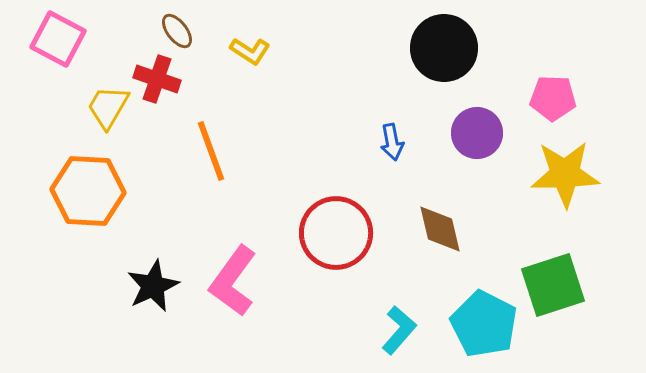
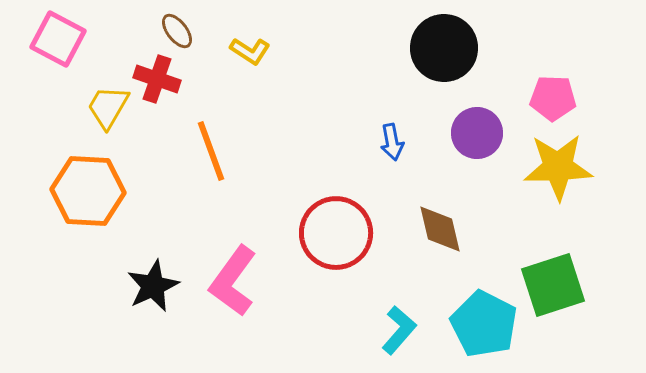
yellow star: moved 7 px left, 7 px up
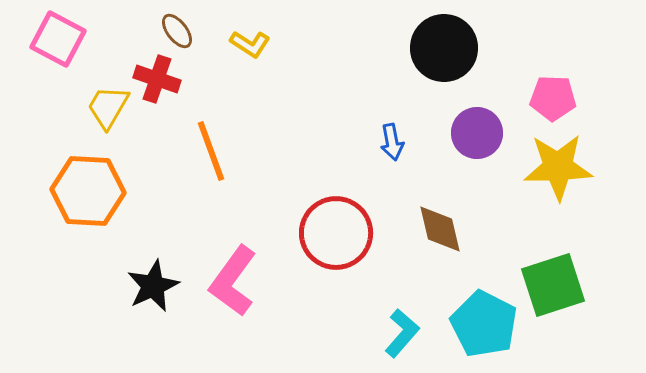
yellow L-shape: moved 7 px up
cyan L-shape: moved 3 px right, 3 px down
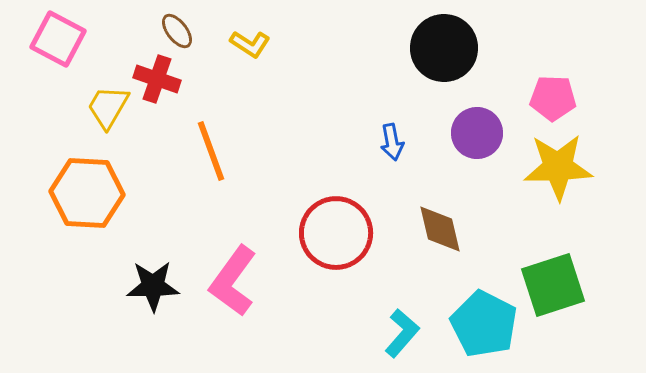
orange hexagon: moved 1 px left, 2 px down
black star: rotated 24 degrees clockwise
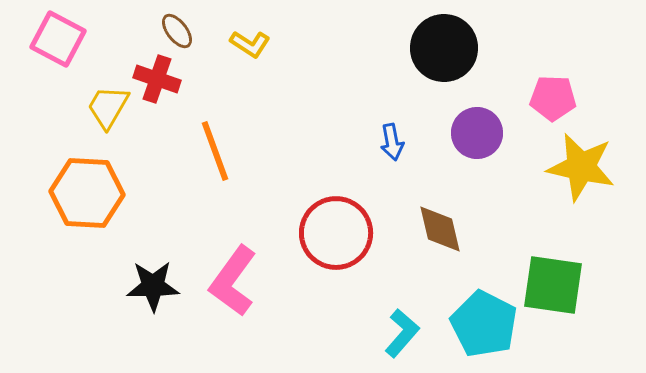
orange line: moved 4 px right
yellow star: moved 23 px right; rotated 14 degrees clockwise
green square: rotated 26 degrees clockwise
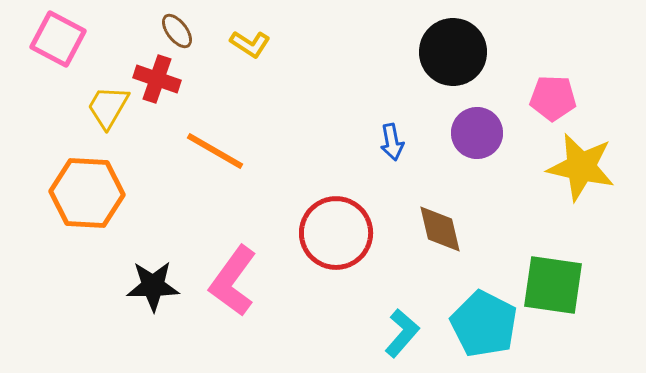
black circle: moved 9 px right, 4 px down
orange line: rotated 40 degrees counterclockwise
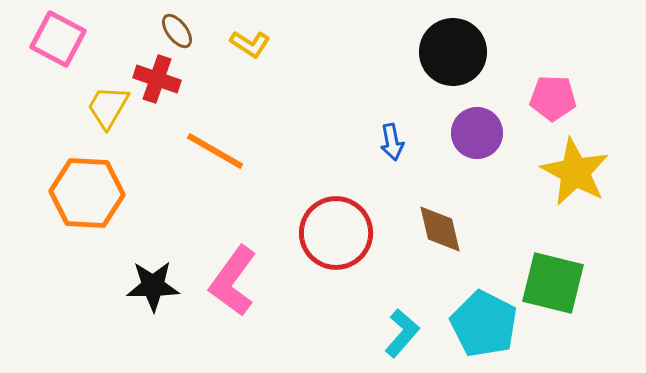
yellow star: moved 6 px left, 5 px down; rotated 16 degrees clockwise
green square: moved 2 px up; rotated 6 degrees clockwise
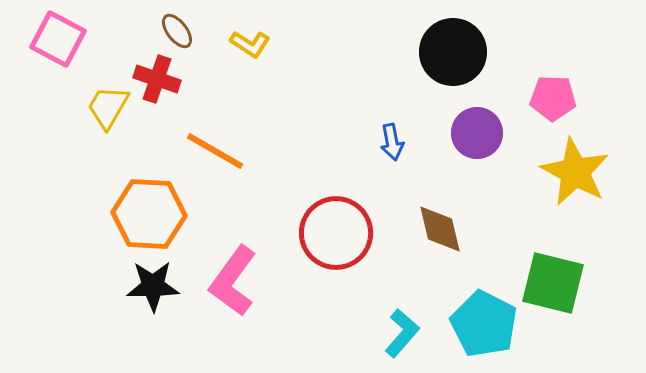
orange hexagon: moved 62 px right, 21 px down
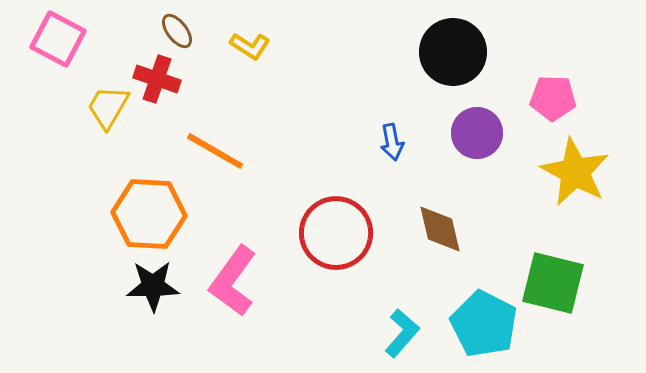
yellow L-shape: moved 2 px down
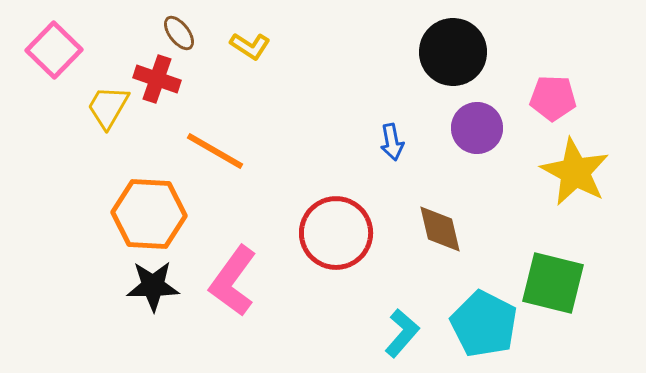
brown ellipse: moved 2 px right, 2 px down
pink square: moved 4 px left, 11 px down; rotated 16 degrees clockwise
purple circle: moved 5 px up
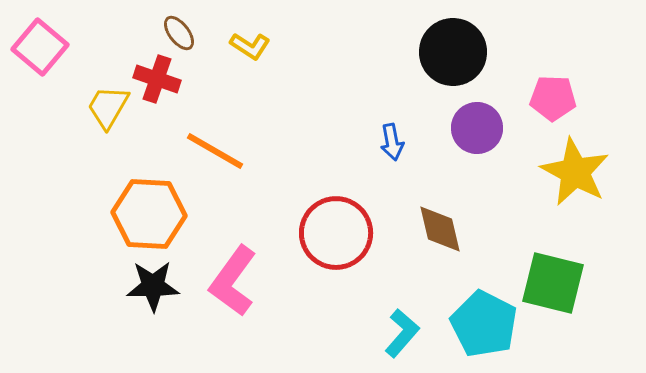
pink square: moved 14 px left, 3 px up; rotated 4 degrees counterclockwise
